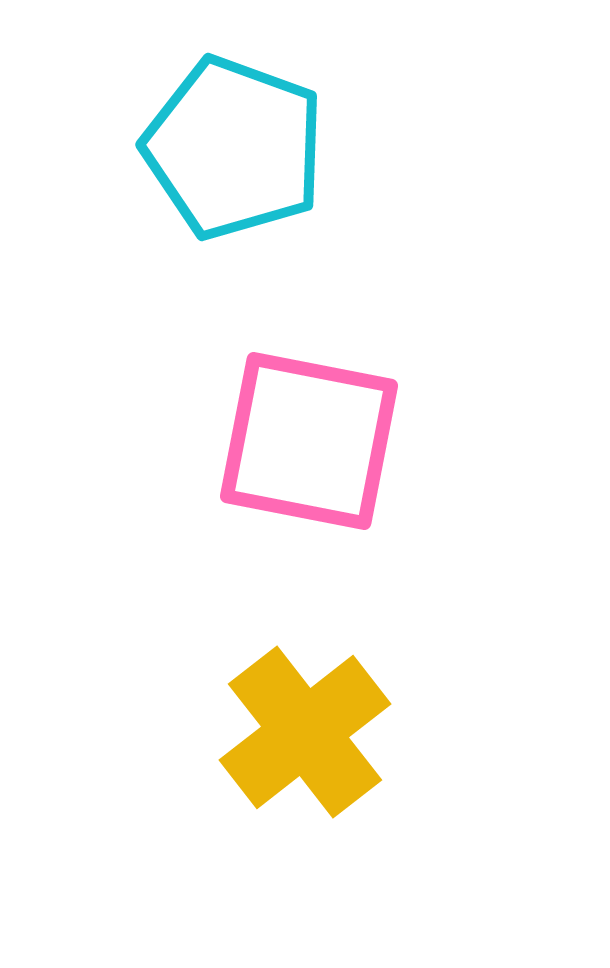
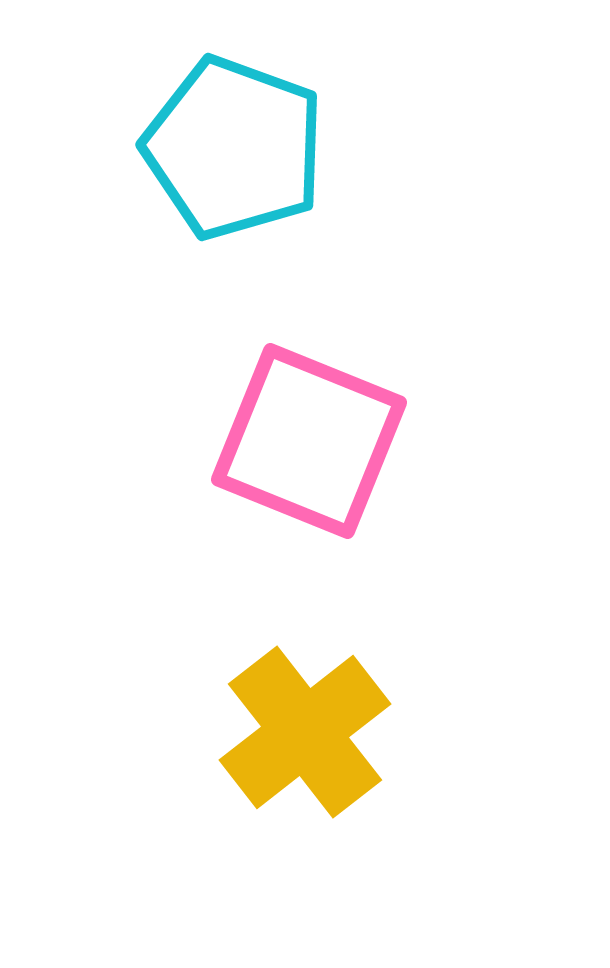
pink square: rotated 11 degrees clockwise
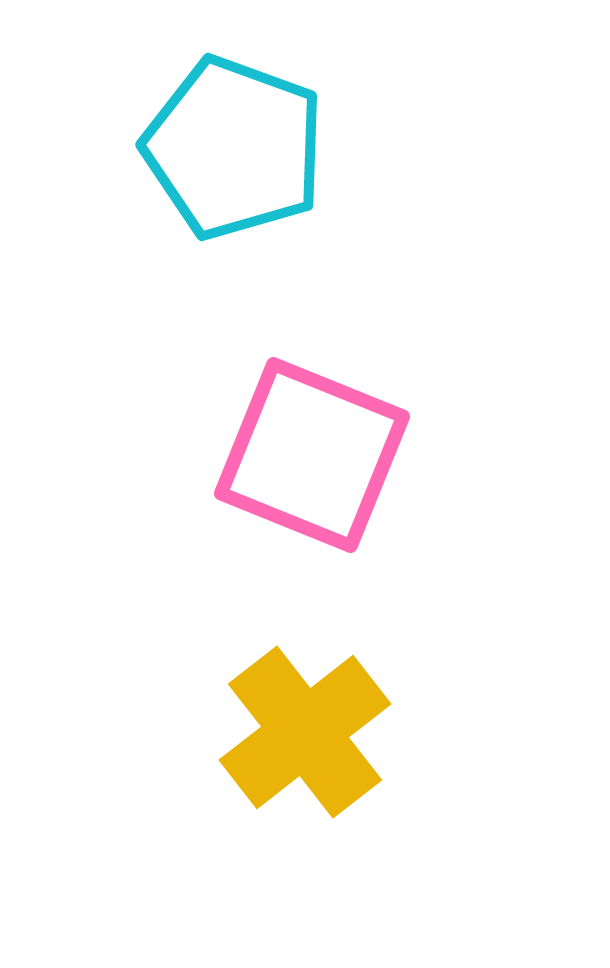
pink square: moved 3 px right, 14 px down
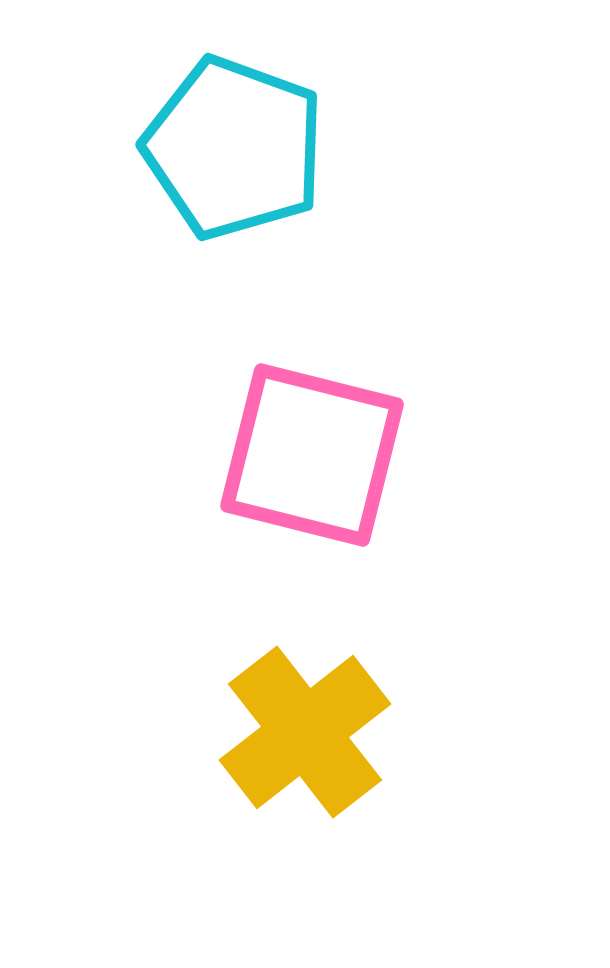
pink square: rotated 8 degrees counterclockwise
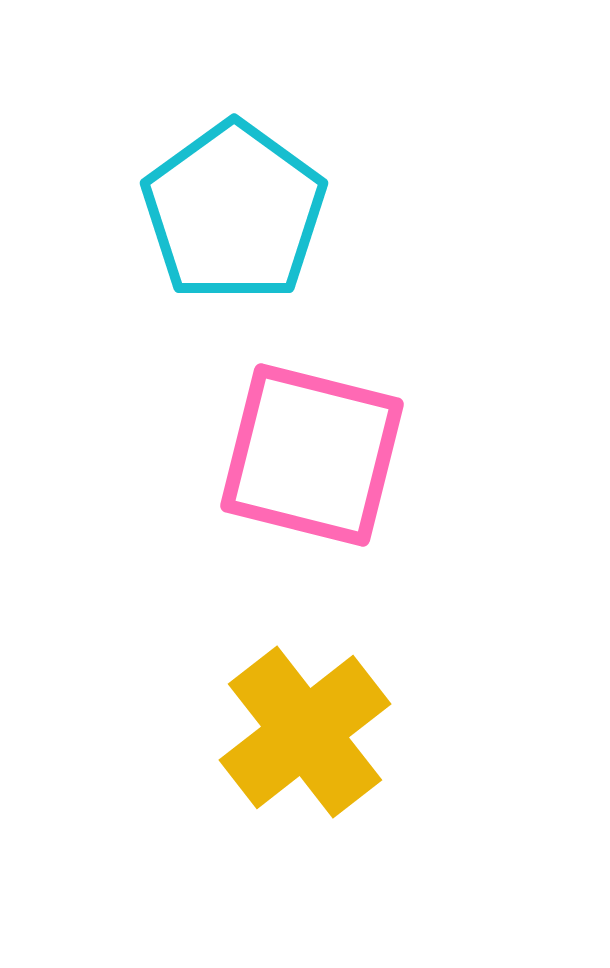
cyan pentagon: moved 64 px down; rotated 16 degrees clockwise
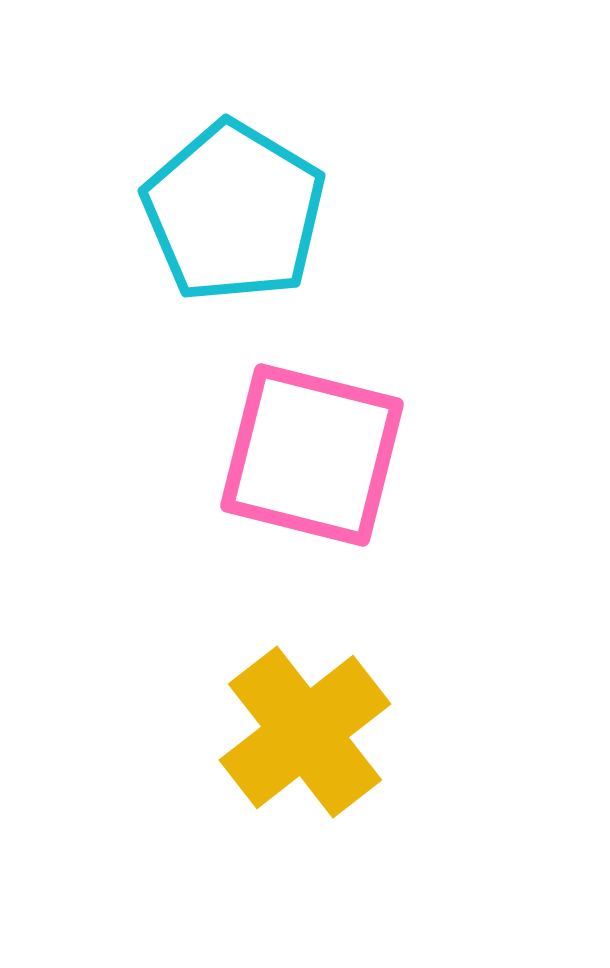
cyan pentagon: rotated 5 degrees counterclockwise
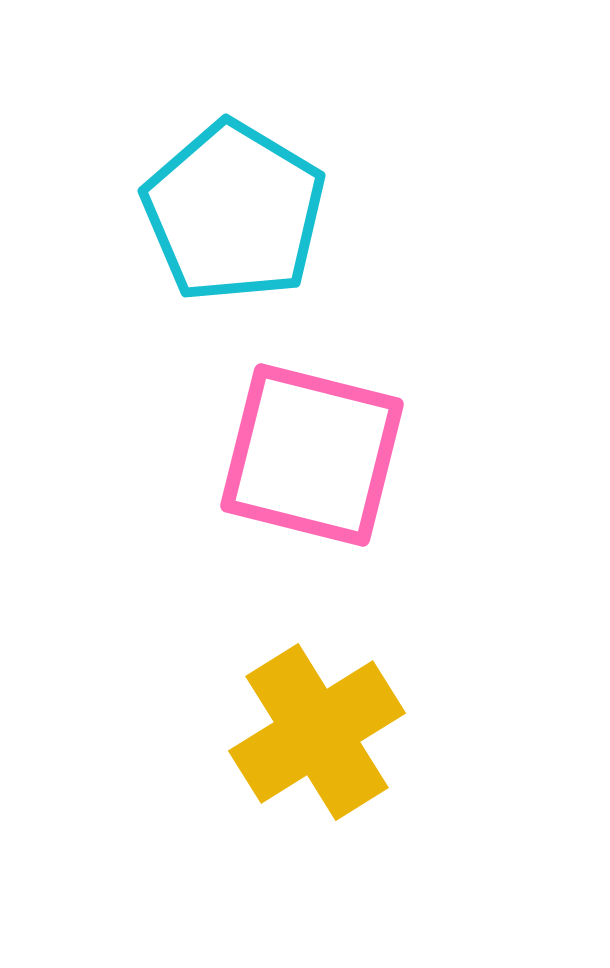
yellow cross: moved 12 px right; rotated 6 degrees clockwise
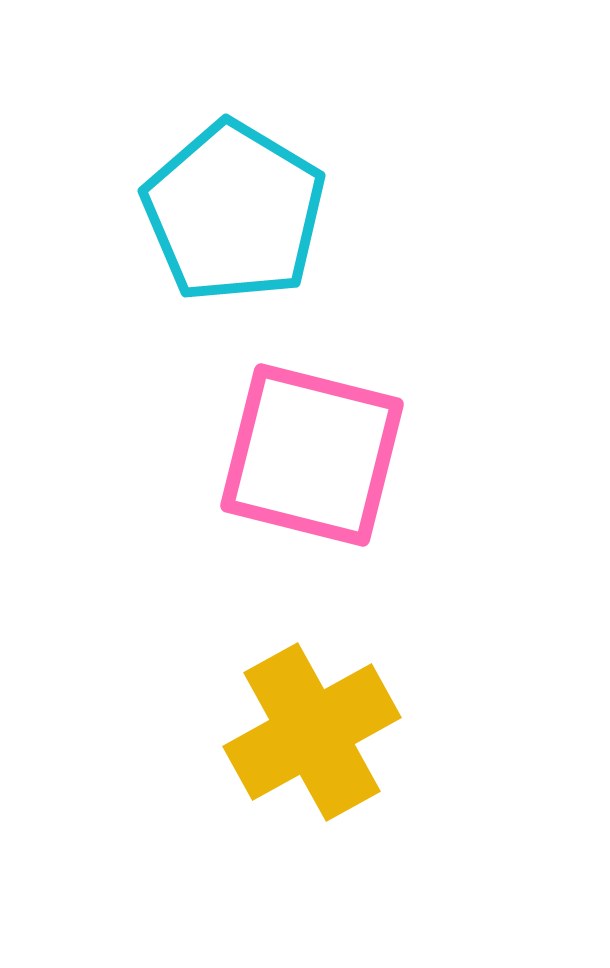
yellow cross: moved 5 px left; rotated 3 degrees clockwise
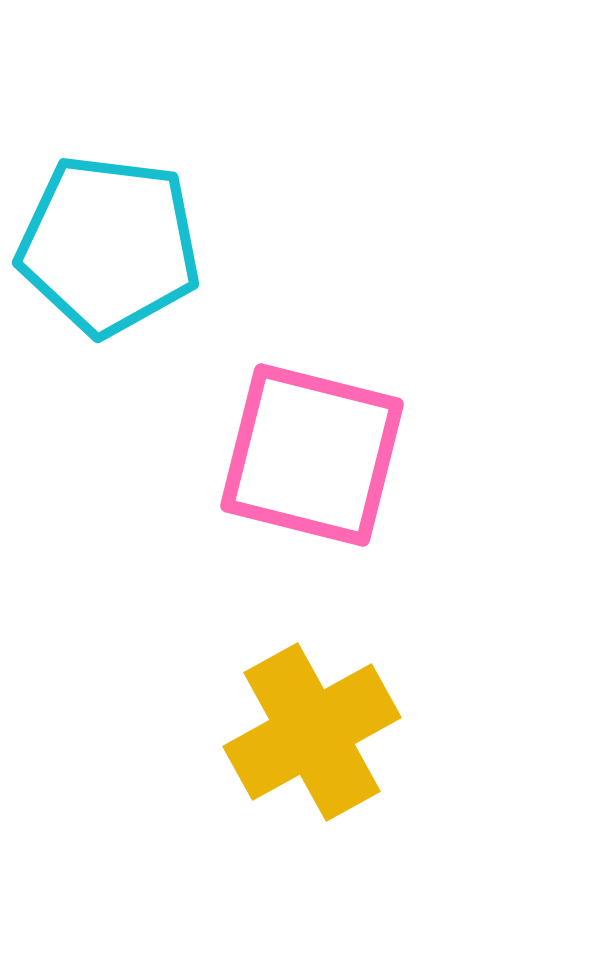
cyan pentagon: moved 125 px left, 33 px down; rotated 24 degrees counterclockwise
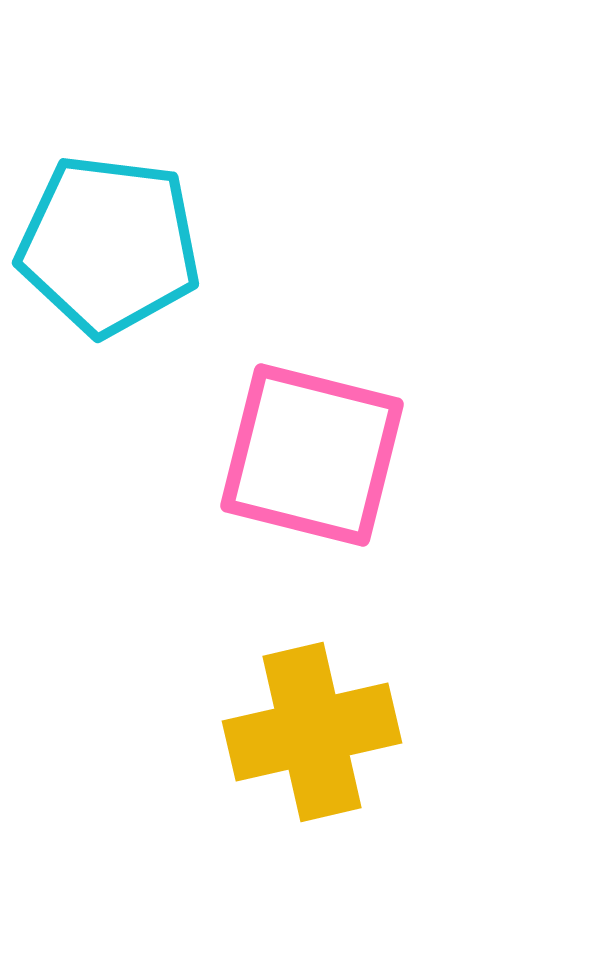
yellow cross: rotated 16 degrees clockwise
